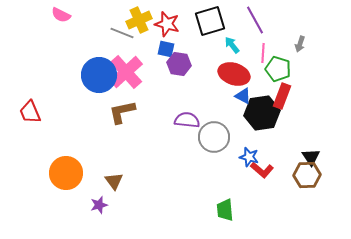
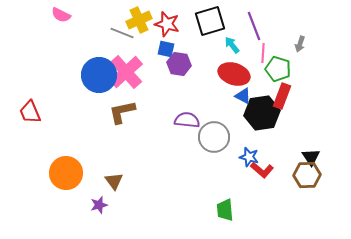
purple line: moved 1 px left, 6 px down; rotated 8 degrees clockwise
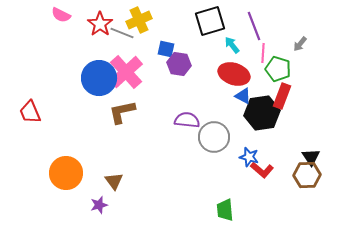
red star: moved 67 px left; rotated 20 degrees clockwise
gray arrow: rotated 21 degrees clockwise
blue circle: moved 3 px down
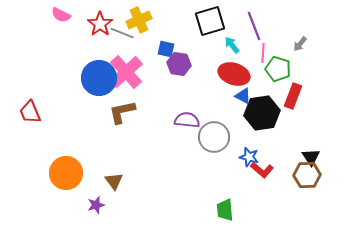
red rectangle: moved 11 px right
purple star: moved 3 px left
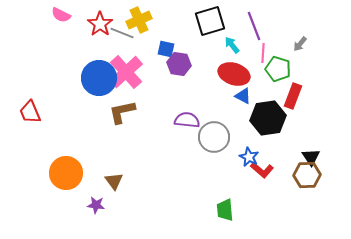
black hexagon: moved 6 px right, 5 px down
blue star: rotated 12 degrees clockwise
purple star: rotated 24 degrees clockwise
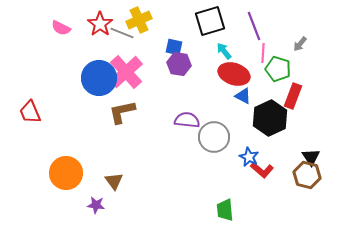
pink semicircle: moved 13 px down
cyan arrow: moved 8 px left, 6 px down
blue square: moved 8 px right, 2 px up
black hexagon: moved 2 px right; rotated 16 degrees counterclockwise
brown hexagon: rotated 16 degrees clockwise
